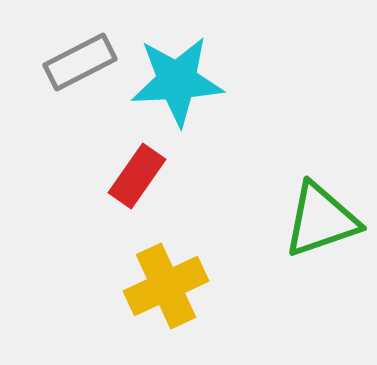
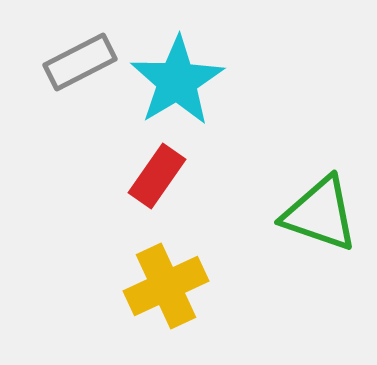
cyan star: rotated 28 degrees counterclockwise
red rectangle: moved 20 px right
green triangle: moved 1 px left, 6 px up; rotated 38 degrees clockwise
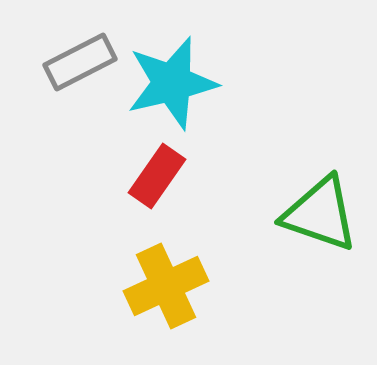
cyan star: moved 5 px left, 2 px down; rotated 18 degrees clockwise
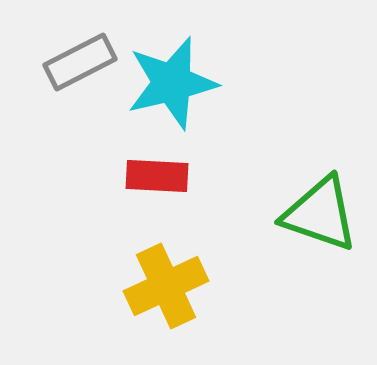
red rectangle: rotated 58 degrees clockwise
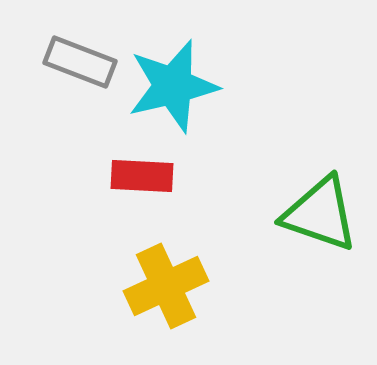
gray rectangle: rotated 48 degrees clockwise
cyan star: moved 1 px right, 3 px down
red rectangle: moved 15 px left
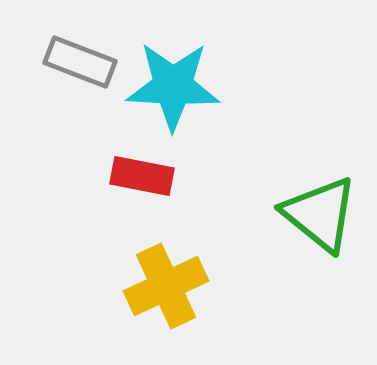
cyan star: rotated 16 degrees clockwise
red rectangle: rotated 8 degrees clockwise
green triangle: rotated 20 degrees clockwise
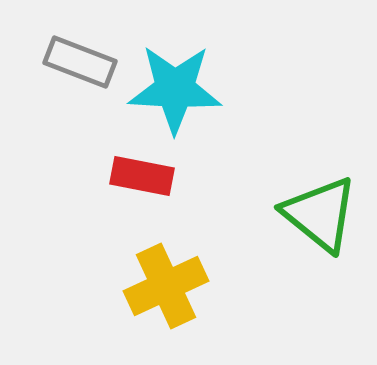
cyan star: moved 2 px right, 3 px down
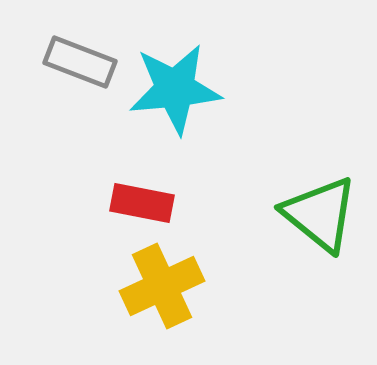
cyan star: rotated 8 degrees counterclockwise
red rectangle: moved 27 px down
yellow cross: moved 4 px left
